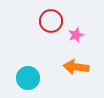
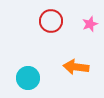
pink star: moved 14 px right, 11 px up
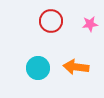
pink star: rotated 14 degrees clockwise
cyan circle: moved 10 px right, 10 px up
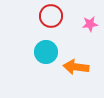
red circle: moved 5 px up
cyan circle: moved 8 px right, 16 px up
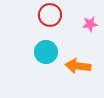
red circle: moved 1 px left, 1 px up
orange arrow: moved 2 px right, 1 px up
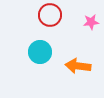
pink star: moved 1 px right, 2 px up
cyan circle: moved 6 px left
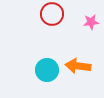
red circle: moved 2 px right, 1 px up
cyan circle: moved 7 px right, 18 px down
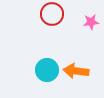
orange arrow: moved 2 px left, 5 px down
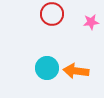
cyan circle: moved 2 px up
